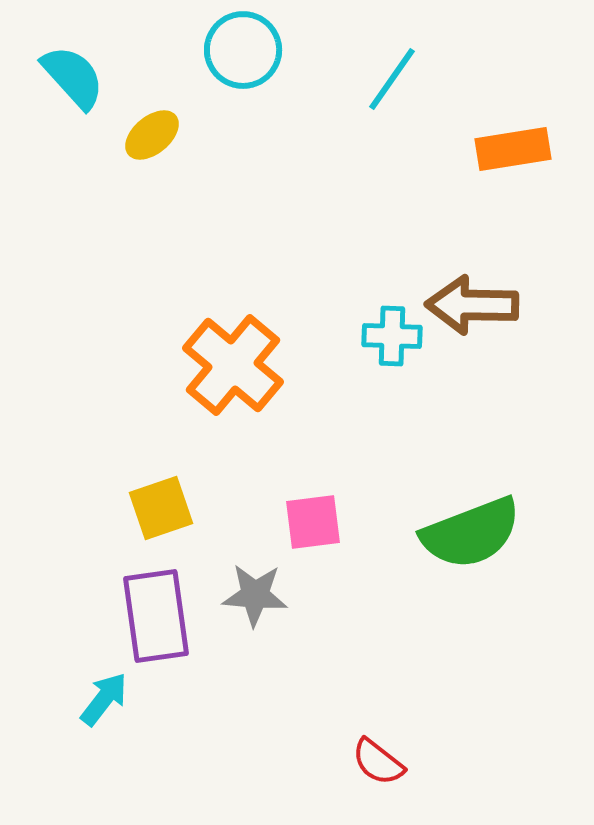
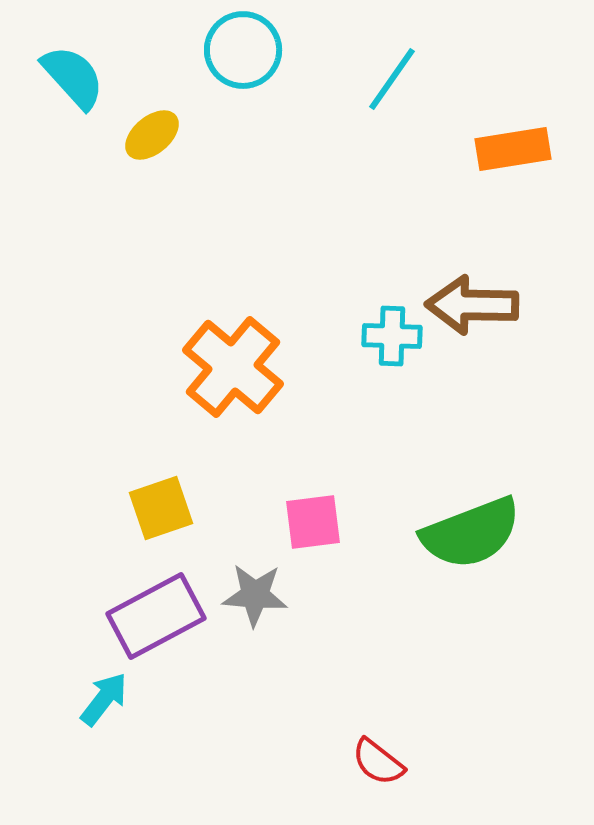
orange cross: moved 2 px down
purple rectangle: rotated 70 degrees clockwise
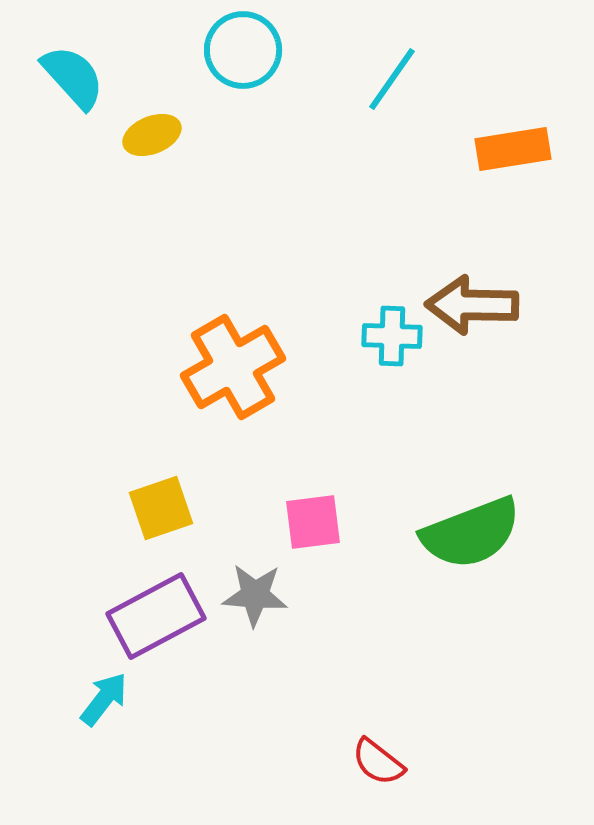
yellow ellipse: rotated 18 degrees clockwise
orange cross: rotated 20 degrees clockwise
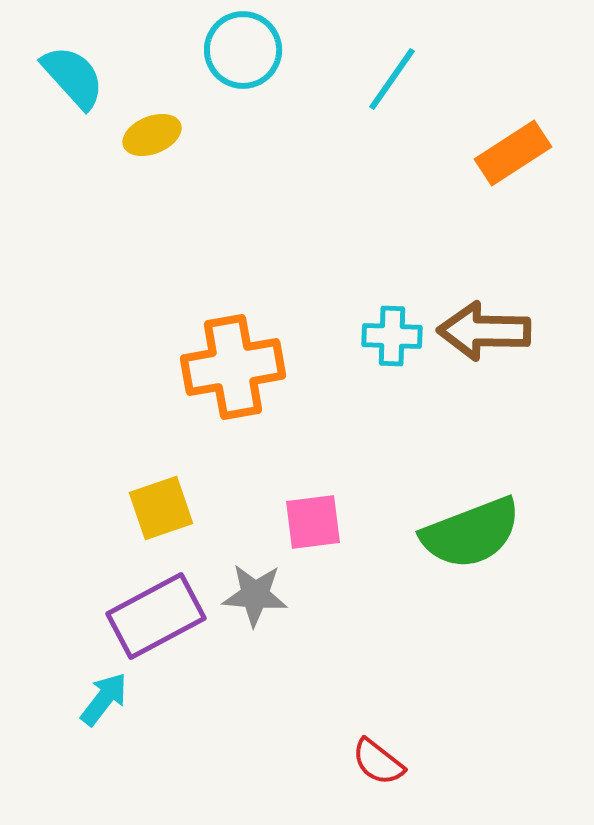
orange rectangle: moved 4 px down; rotated 24 degrees counterclockwise
brown arrow: moved 12 px right, 26 px down
orange cross: rotated 20 degrees clockwise
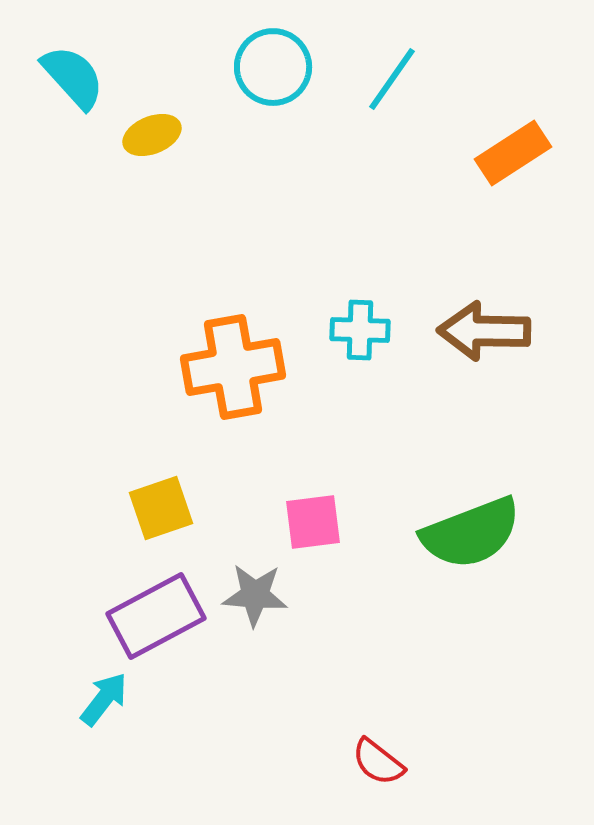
cyan circle: moved 30 px right, 17 px down
cyan cross: moved 32 px left, 6 px up
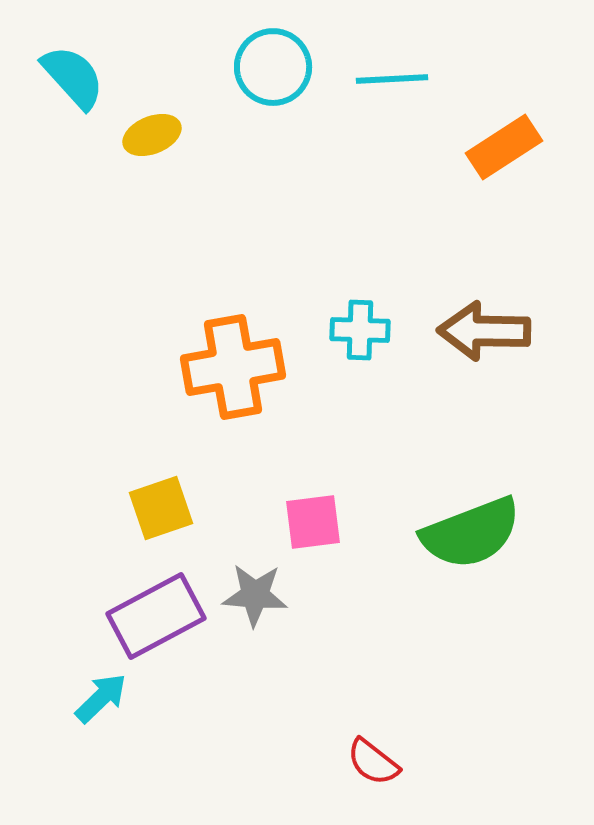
cyan line: rotated 52 degrees clockwise
orange rectangle: moved 9 px left, 6 px up
cyan arrow: moved 3 px left, 1 px up; rotated 8 degrees clockwise
red semicircle: moved 5 px left
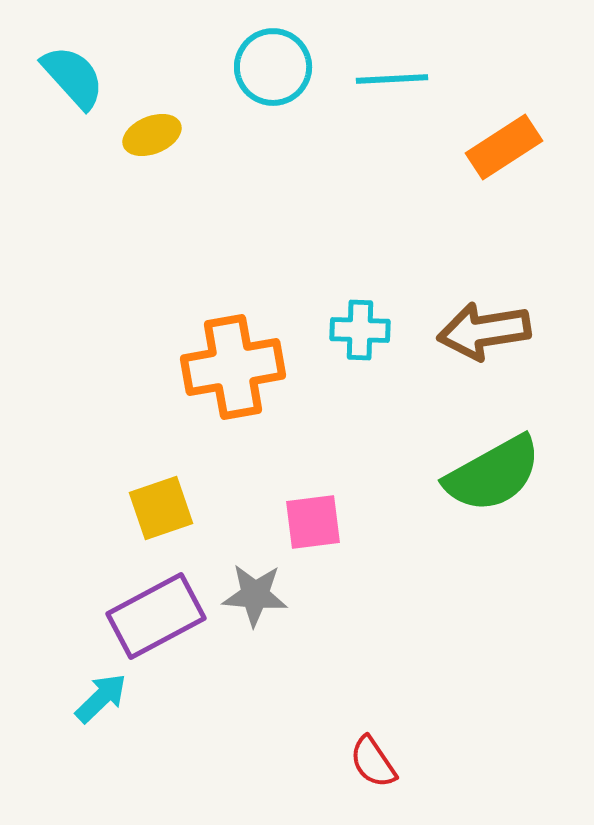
brown arrow: rotated 10 degrees counterclockwise
green semicircle: moved 22 px right, 59 px up; rotated 8 degrees counterclockwise
red semicircle: rotated 18 degrees clockwise
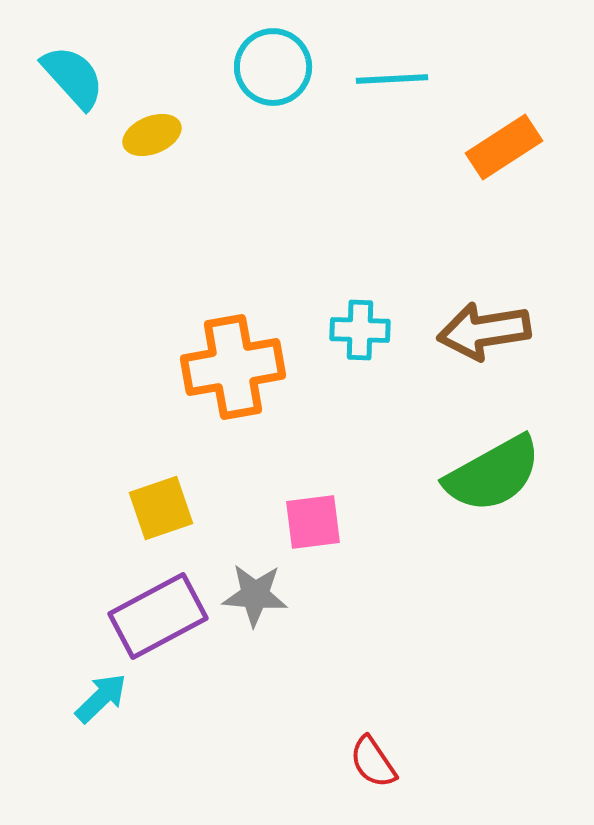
purple rectangle: moved 2 px right
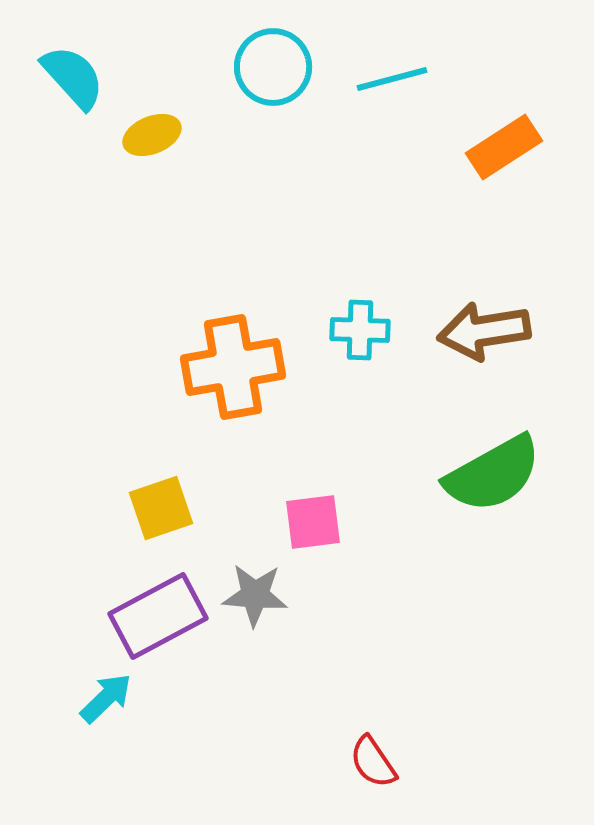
cyan line: rotated 12 degrees counterclockwise
cyan arrow: moved 5 px right
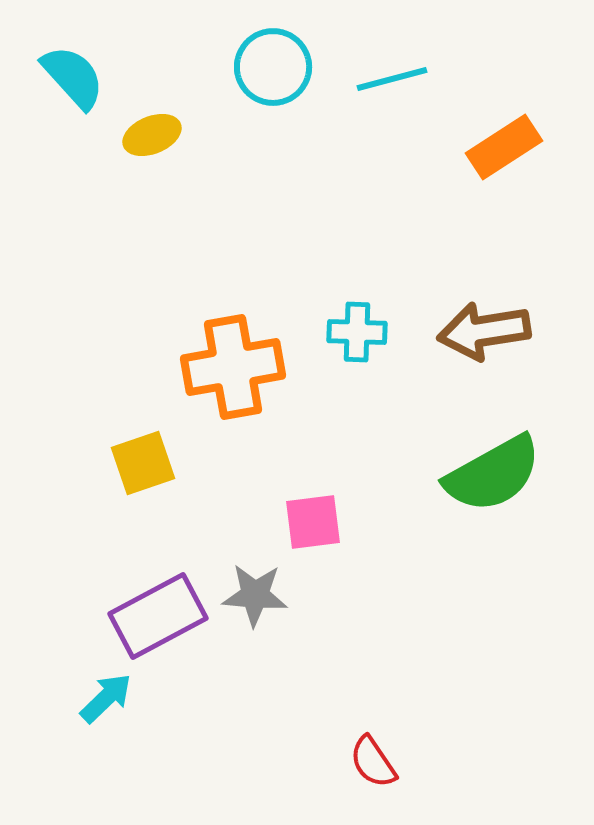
cyan cross: moved 3 px left, 2 px down
yellow square: moved 18 px left, 45 px up
